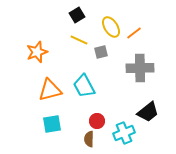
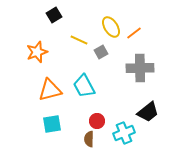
black square: moved 23 px left
gray square: rotated 16 degrees counterclockwise
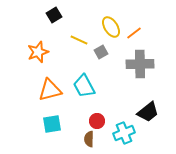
orange star: moved 1 px right
gray cross: moved 4 px up
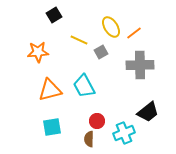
orange star: rotated 15 degrees clockwise
gray cross: moved 1 px down
cyan square: moved 3 px down
